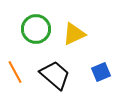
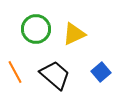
blue square: rotated 18 degrees counterclockwise
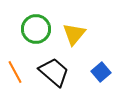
yellow triangle: rotated 25 degrees counterclockwise
black trapezoid: moved 1 px left, 3 px up
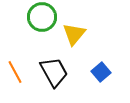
green circle: moved 6 px right, 12 px up
black trapezoid: rotated 20 degrees clockwise
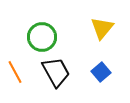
green circle: moved 20 px down
yellow triangle: moved 28 px right, 6 px up
black trapezoid: moved 2 px right
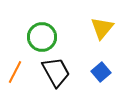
orange line: rotated 55 degrees clockwise
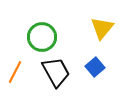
blue square: moved 6 px left, 5 px up
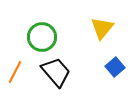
blue square: moved 20 px right
black trapezoid: rotated 12 degrees counterclockwise
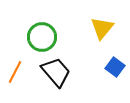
blue square: rotated 12 degrees counterclockwise
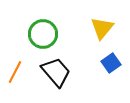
green circle: moved 1 px right, 3 px up
blue square: moved 4 px left, 4 px up; rotated 18 degrees clockwise
